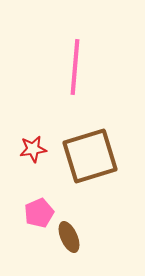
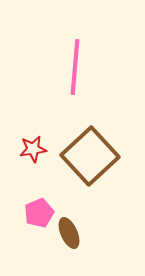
brown square: rotated 26 degrees counterclockwise
brown ellipse: moved 4 px up
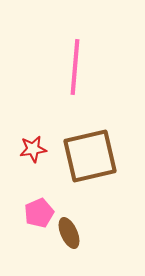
brown square: rotated 30 degrees clockwise
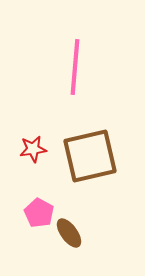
pink pentagon: rotated 20 degrees counterclockwise
brown ellipse: rotated 12 degrees counterclockwise
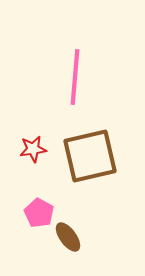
pink line: moved 10 px down
brown ellipse: moved 1 px left, 4 px down
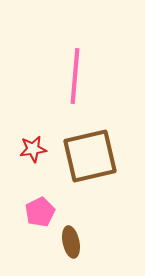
pink line: moved 1 px up
pink pentagon: moved 1 px right, 1 px up; rotated 16 degrees clockwise
brown ellipse: moved 3 px right, 5 px down; rotated 24 degrees clockwise
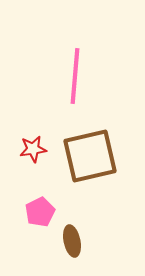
brown ellipse: moved 1 px right, 1 px up
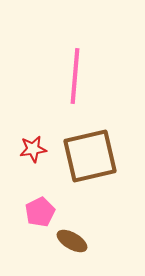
brown ellipse: rotated 48 degrees counterclockwise
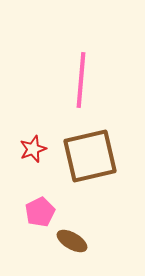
pink line: moved 6 px right, 4 px down
red star: rotated 12 degrees counterclockwise
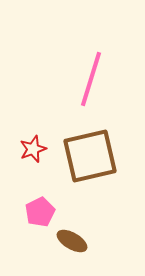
pink line: moved 10 px right, 1 px up; rotated 12 degrees clockwise
